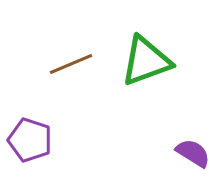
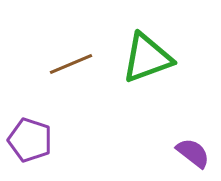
green triangle: moved 1 px right, 3 px up
purple semicircle: rotated 6 degrees clockwise
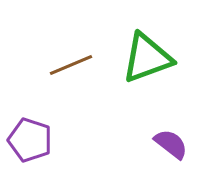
brown line: moved 1 px down
purple semicircle: moved 22 px left, 9 px up
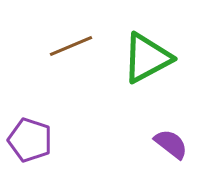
green triangle: rotated 8 degrees counterclockwise
brown line: moved 19 px up
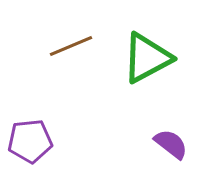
purple pentagon: moved 1 px down; rotated 24 degrees counterclockwise
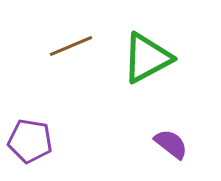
purple pentagon: rotated 15 degrees clockwise
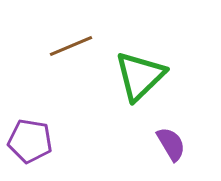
green triangle: moved 7 px left, 18 px down; rotated 16 degrees counterclockwise
purple semicircle: rotated 21 degrees clockwise
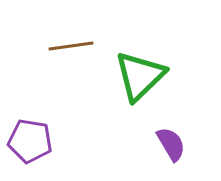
brown line: rotated 15 degrees clockwise
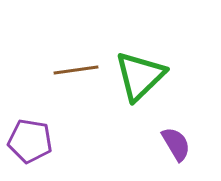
brown line: moved 5 px right, 24 px down
purple semicircle: moved 5 px right
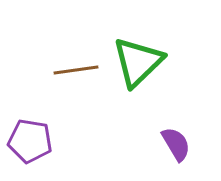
green triangle: moved 2 px left, 14 px up
